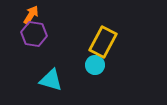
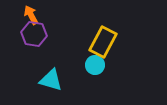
orange arrow: rotated 60 degrees counterclockwise
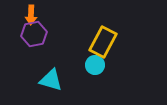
orange arrow: rotated 150 degrees counterclockwise
purple hexagon: rotated 20 degrees counterclockwise
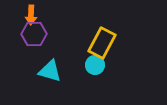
purple hexagon: rotated 10 degrees clockwise
yellow rectangle: moved 1 px left, 1 px down
cyan triangle: moved 1 px left, 9 px up
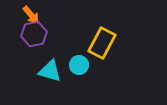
orange arrow: rotated 42 degrees counterclockwise
purple hexagon: rotated 10 degrees counterclockwise
cyan circle: moved 16 px left
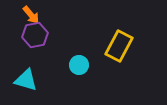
purple hexagon: moved 1 px right, 1 px down
yellow rectangle: moved 17 px right, 3 px down
cyan triangle: moved 24 px left, 9 px down
